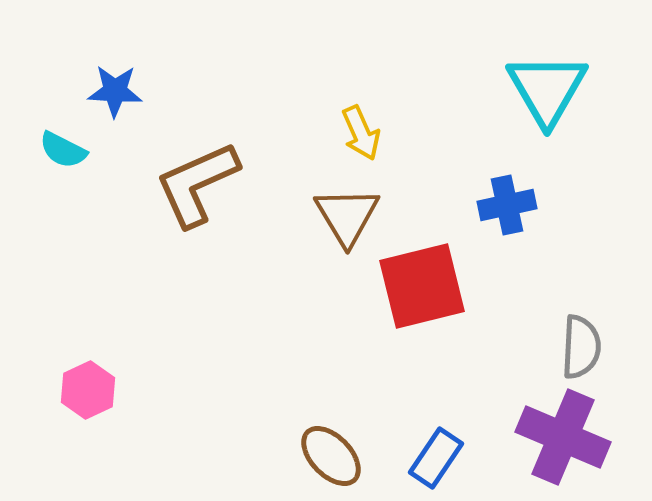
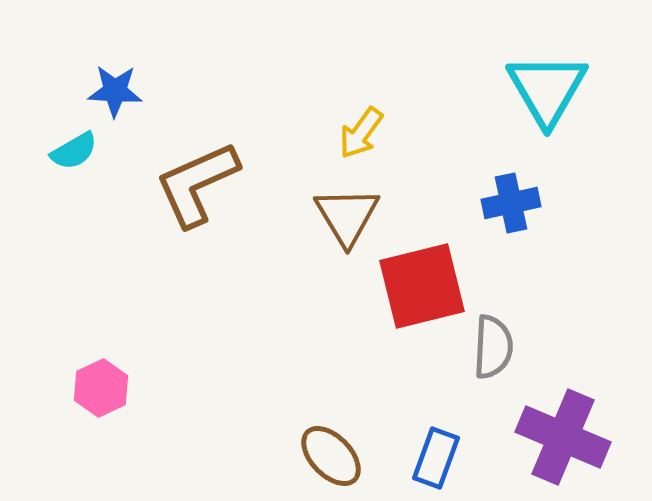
yellow arrow: rotated 60 degrees clockwise
cyan semicircle: moved 11 px right, 1 px down; rotated 57 degrees counterclockwise
blue cross: moved 4 px right, 2 px up
gray semicircle: moved 88 px left
pink hexagon: moved 13 px right, 2 px up
blue rectangle: rotated 14 degrees counterclockwise
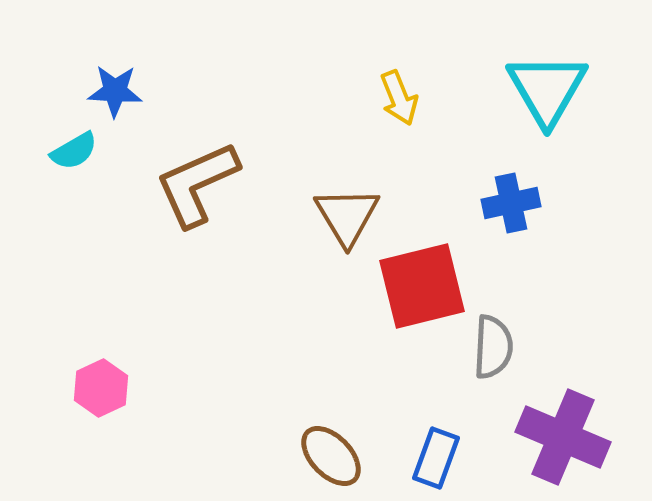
yellow arrow: moved 38 px right, 35 px up; rotated 58 degrees counterclockwise
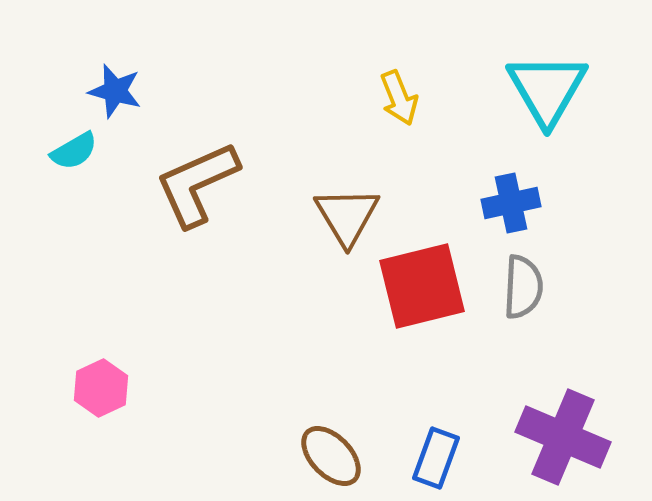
blue star: rotated 12 degrees clockwise
gray semicircle: moved 30 px right, 60 px up
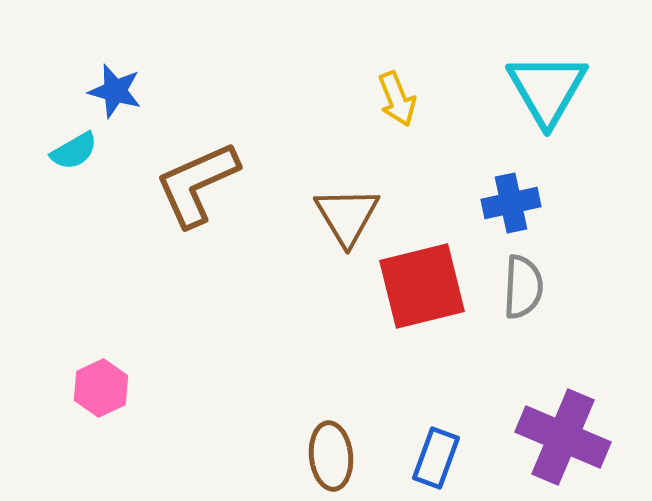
yellow arrow: moved 2 px left, 1 px down
brown ellipse: rotated 38 degrees clockwise
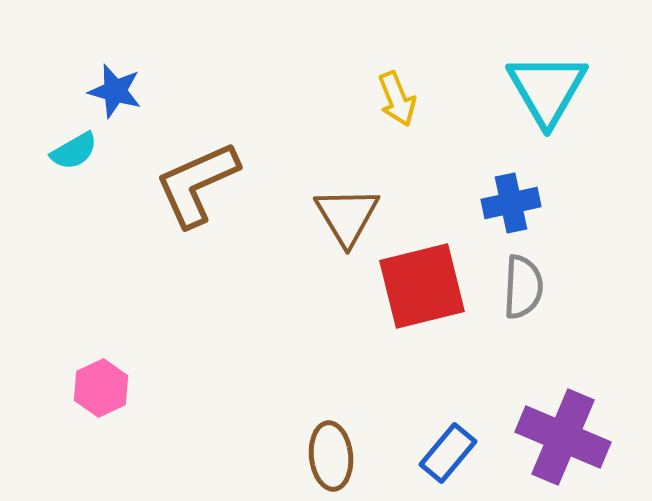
blue rectangle: moved 12 px right, 5 px up; rotated 20 degrees clockwise
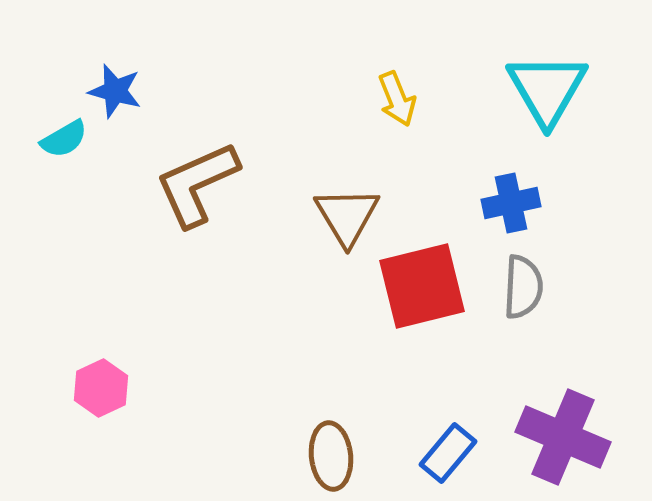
cyan semicircle: moved 10 px left, 12 px up
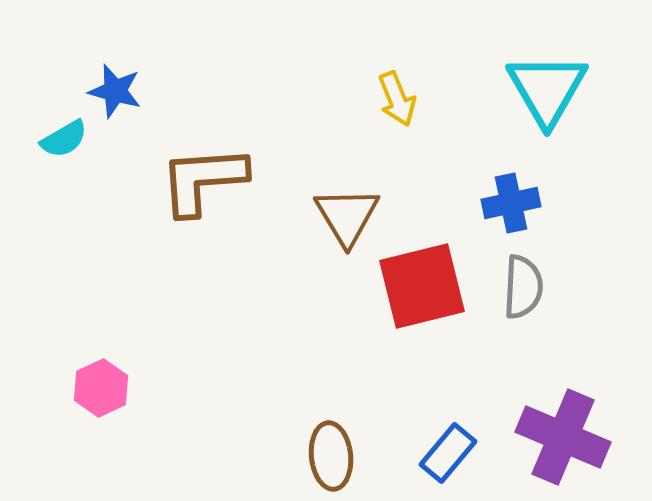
brown L-shape: moved 6 px right, 4 px up; rotated 20 degrees clockwise
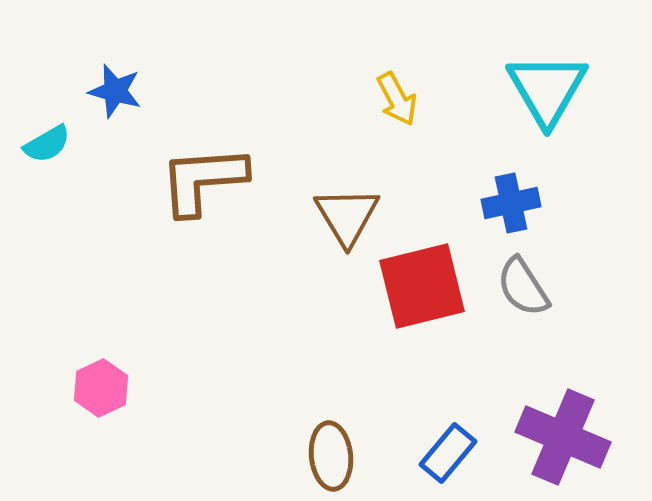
yellow arrow: rotated 6 degrees counterclockwise
cyan semicircle: moved 17 px left, 5 px down
gray semicircle: rotated 144 degrees clockwise
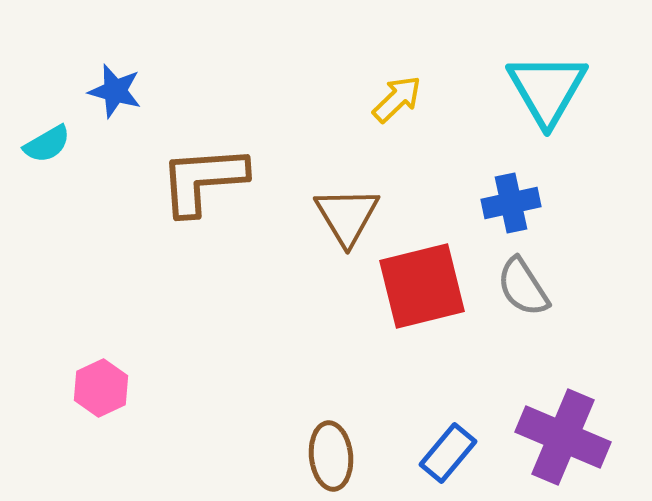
yellow arrow: rotated 106 degrees counterclockwise
